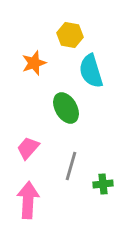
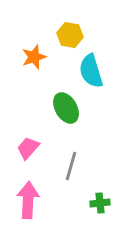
orange star: moved 6 px up
green cross: moved 3 px left, 19 px down
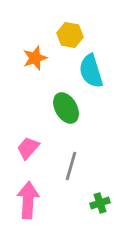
orange star: moved 1 px right, 1 px down
green cross: rotated 12 degrees counterclockwise
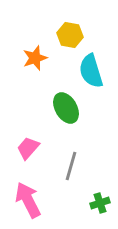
pink arrow: rotated 30 degrees counterclockwise
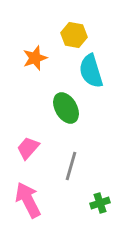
yellow hexagon: moved 4 px right
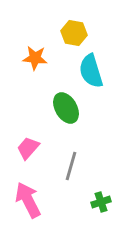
yellow hexagon: moved 2 px up
orange star: rotated 25 degrees clockwise
green cross: moved 1 px right, 1 px up
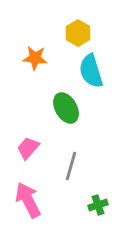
yellow hexagon: moved 4 px right; rotated 20 degrees clockwise
green cross: moved 3 px left, 3 px down
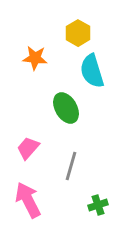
cyan semicircle: moved 1 px right
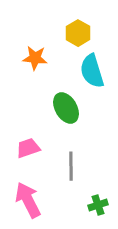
pink trapezoid: rotated 30 degrees clockwise
gray line: rotated 16 degrees counterclockwise
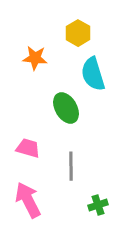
cyan semicircle: moved 1 px right, 3 px down
pink trapezoid: rotated 35 degrees clockwise
